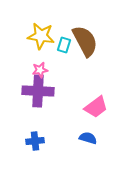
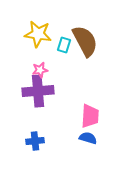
yellow star: moved 3 px left, 2 px up
purple cross: rotated 8 degrees counterclockwise
pink trapezoid: moved 6 px left, 9 px down; rotated 50 degrees counterclockwise
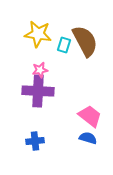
purple cross: rotated 8 degrees clockwise
pink trapezoid: rotated 55 degrees counterclockwise
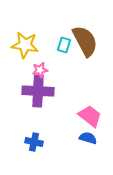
yellow star: moved 13 px left, 11 px down
blue cross: moved 1 px left, 1 px down; rotated 18 degrees clockwise
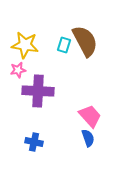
pink star: moved 22 px left
pink trapezoid: rotated 10 degrees clockwise
blue semicircle: rotated 54 degrees clockwise
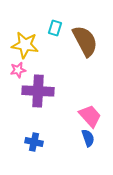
cyan rectangle: moved 9 px left, 17 px up
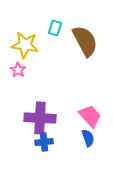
pink star: rotated 28 degrees counterclockwise
purple cross: moved 2 px right, 27 px down
blue cross: moved 10 px right; rotated 18 degrees counterclockwise
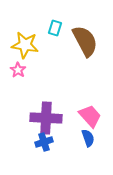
purple cross: moved 6 px right
blue cross: rotated 12 degrees counterclockwise
